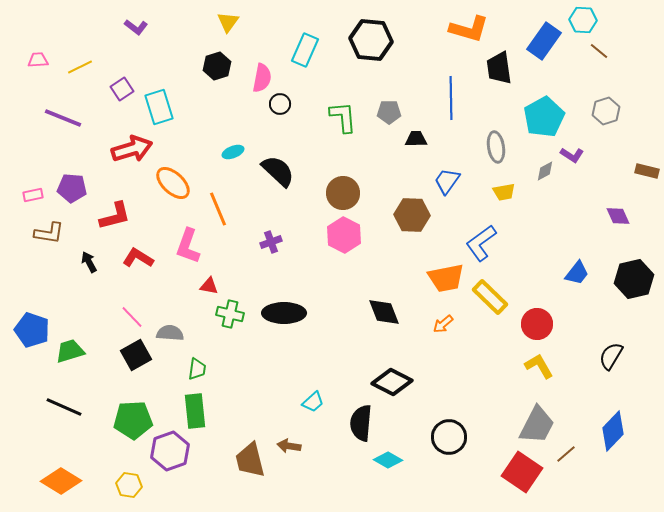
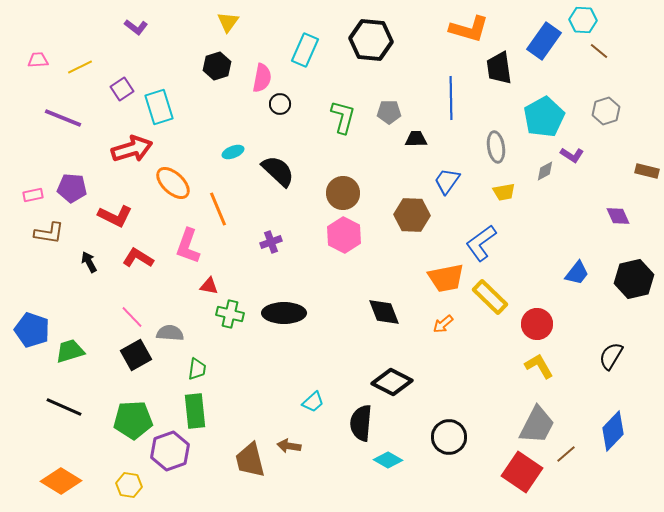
green L-shape at (343, 117): rotated 20 degrees clockwise
red L-shape at (115, 216): rotated 40 degrees clockwise
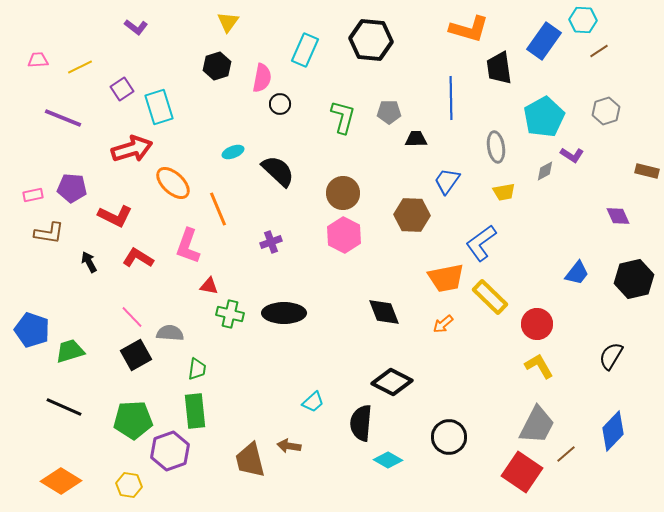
brown line at (599, 51): rotated 72 degrees counterclockwise
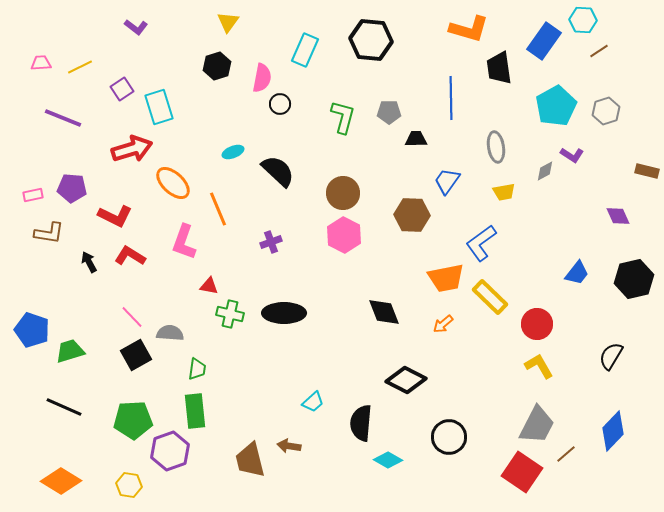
pink trapezoid at (38, 60): moved 3 px right, 3 px down
cyan pentagon at (544, 117): moved 12 px right, 11 px up
pink L-shape at (188, 246): moved 4 px left, 4 px up
red L-shape at (138, 258): moved 8 px left, 2 px up
black diamond at (392, 382): moved 14 px right, 2 px up
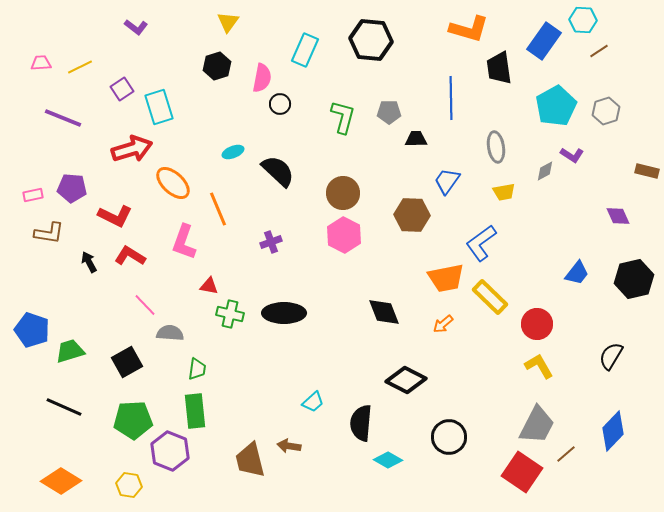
pink line at (132, 317): moved 13 px right, 12 px up
black square at (136, 355): moved 9 px left, 7 px down
purple hexagon at (170, 451): rotated 18 degrees counterclockwise
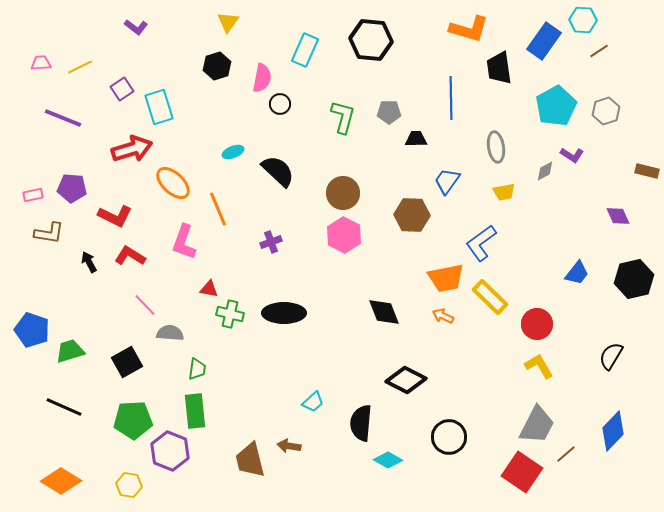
red triangle at (209, 286): moved 3 px down
orange arrow at (443, 324): moved 8 px up; rotated 65 degrees clockwise
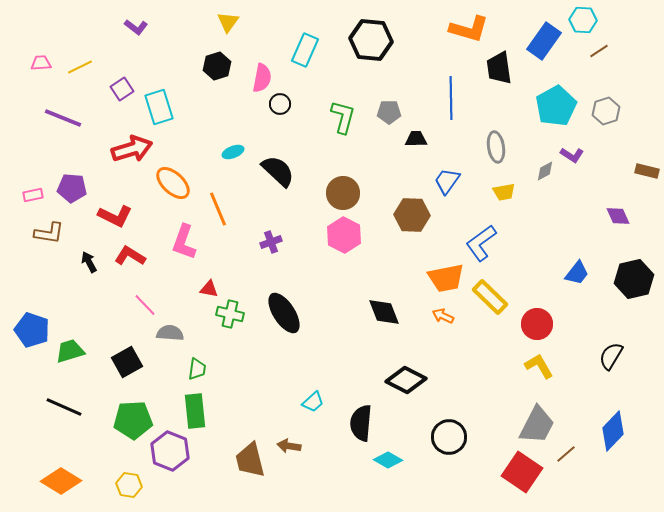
black ellipse at (284, 313): rotated 57 degrees clockwise
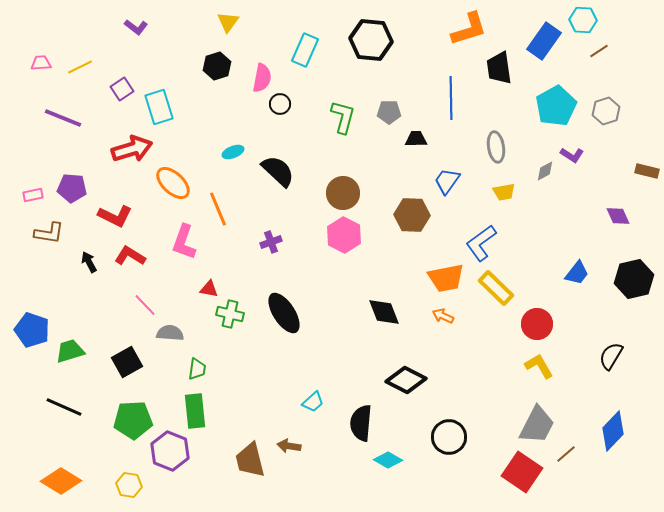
orange L-shape at (469, 29): rotated 33 degrees counterclockwise
yellow rectangle at (490, 297): moved 6 px right, 9 px up
